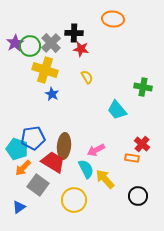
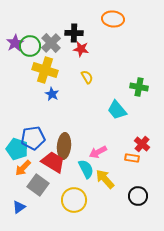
green cross: moved 4 px left
pink arrow: moved 2 px right, 2 px down
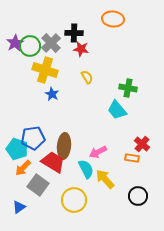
green cross: moved 11 px left, 1 px down
